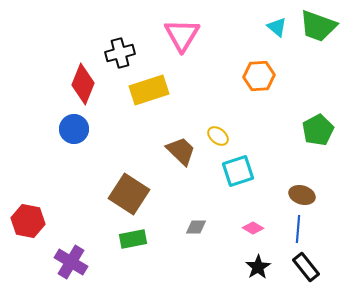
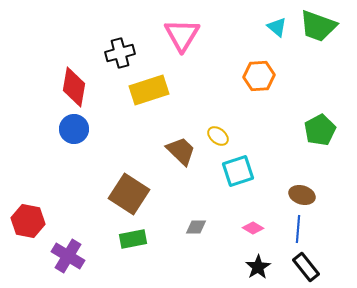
red diamond: moved 9 px left, 3 px down; rotated 12 degrees counterclockwise
green pentagon: moved 2 px right
purple cross: moved 3 px left, 6 px up
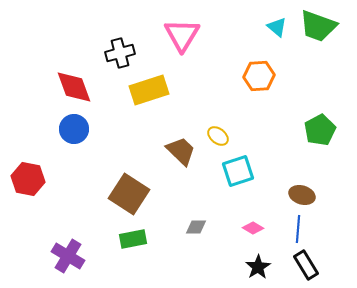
red diamond: rotated 30 degrees counterclockwise
red hexagon: moved 42 px up
black rectangle: moved 2 px up; rotated 8 degrees clockwise
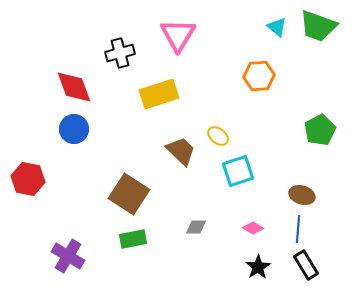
pink triangle: moved 4 px left
yellow rectangle: moved 10 px right, 4 px down
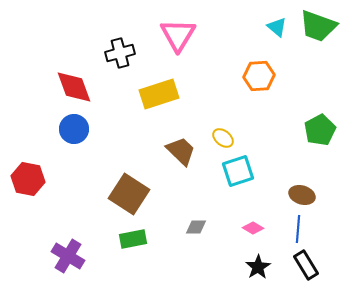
yellow ellipse: moved 5 px right, 2 px down
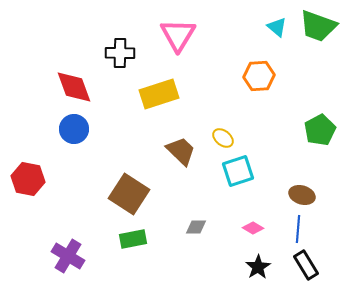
black cross: rotated 16 degrees clockwise
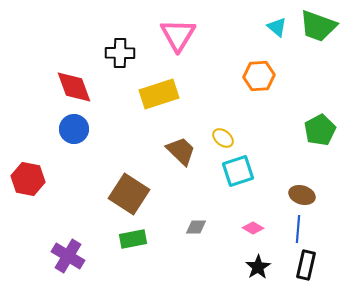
black rectangle: rotated 44 degrees clockwise
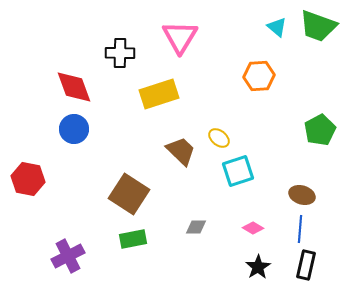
pink triangle: moved 2 px right, 2 px down
yellow ellipse: moved 4 px left
blue line: moved 2 px right
purple cross: rotated 32 degrees clockwise
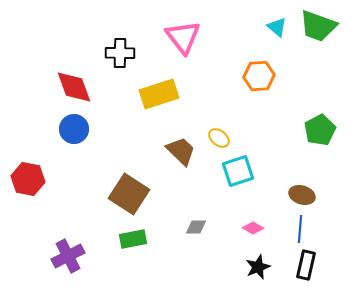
pink triangle: moved 3 px right; rotated 9 degrees counterclockwise
black star: rotated 10 degrees clockwise
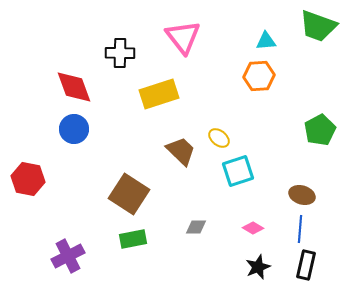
cyan triangle: moved 11 px left, 14 px down; rotated 45 degrees counterclockwise
